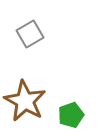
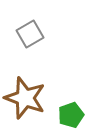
brown star: moved 3 px up; rotated 9 degrees counterclockwise
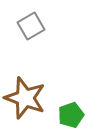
gray square: moved 1 px right, 8 px up
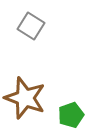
gray square: rotated 28 degrees counterclockwise
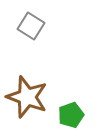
brown star: moved 2 px right, 1 px up
